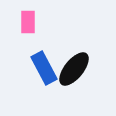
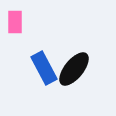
pink rectangle: moved 13 px left
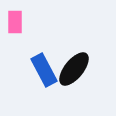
blue rectangle: moved 2 px down
